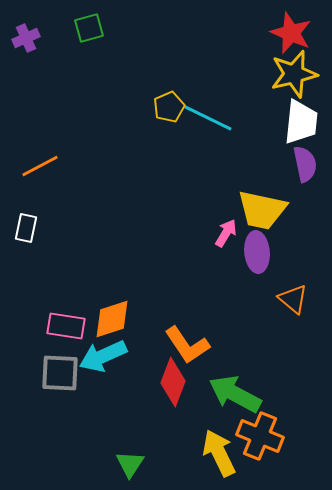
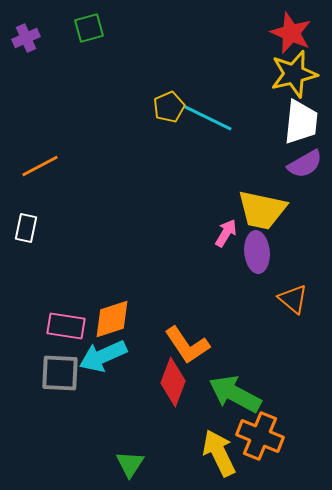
purple semicircle: rotated 72 degrees clockwise
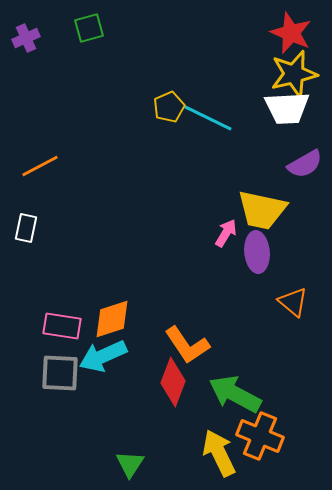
white trapezoid: moved 14 px left, 14 px up; rotated 81 degrees clockwise
orange triangle: moved 3 px down
pink rectangle: moved 4 px left
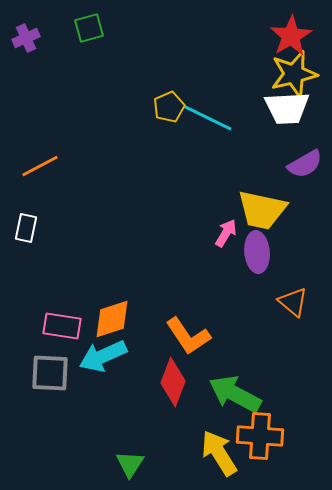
red star: moved 3 px down; rotated 18 degrees clockwise
orange L-shape: moved 1 px right, 9 px up
gray square: moved 10 px left
orange cross: rotated 18 degrees counterclockwise
yellow arrow: rotated 6 degrees counterclockwise
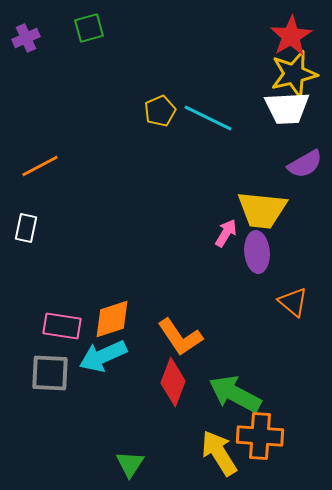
yellow pentagon: moved 9 px left, 4 px down
yellow trapezoid: rotated 6 degrees counterclockwise
orange L-shape: moved 8 px left, 1 px down
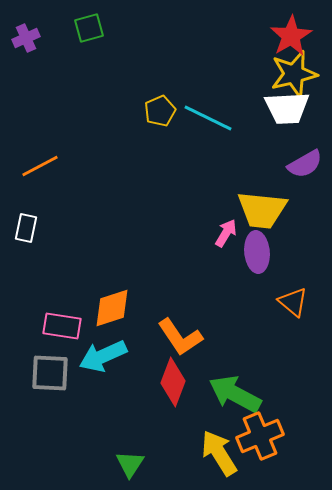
orange diamond: moved 11 px up
orange cross: rotated 27 degrees counterclockwise
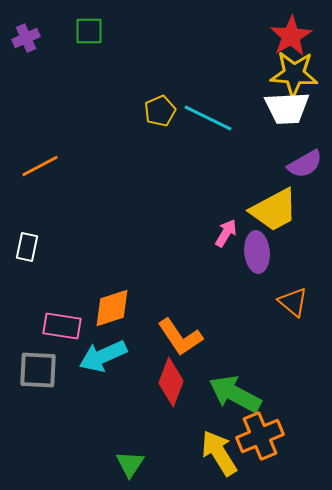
green square: moved 3 px down; rotated 16 degrees clockwise
yellow star: rotated 18 degrees clockwise
yellow trapezoid: moved 12 px right; rotated 34 degrees counterclockwise
white rectangle: moved 1 px right, 19 px down
gray square: moved 12 px left, 3 px up
red diamond: moved 2 px left
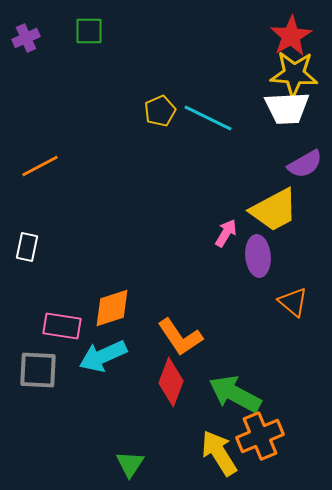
purple ellipse: moved 1 px right, 4 px down
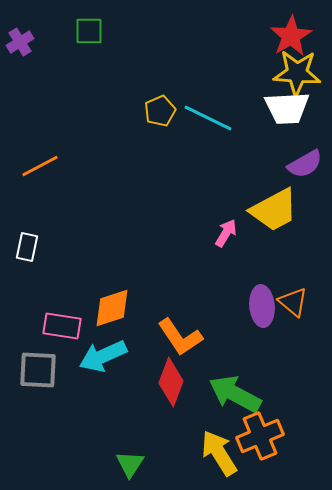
purple cross: moved 6 px left, 4 px down; rotated 8 degrees counterclockwise
yellow star: moved 3 px right, 1 px up
purple ellipse: moved 4 px right, 50 px down
